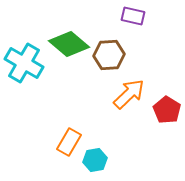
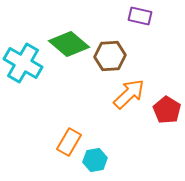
purple rectangle: moved 7 px right
brown hexagon: moved 1 px right, 1 px down
cyan cross: moved 1 px left
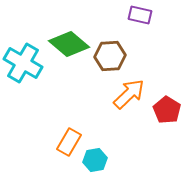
purple rectangle: moved 1 px up
